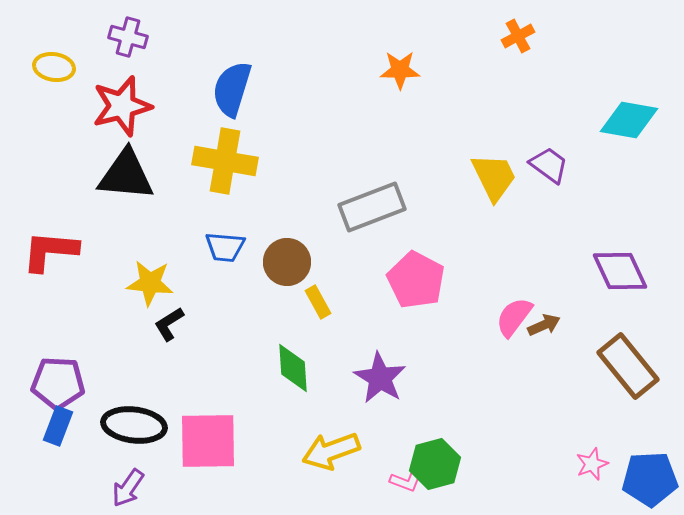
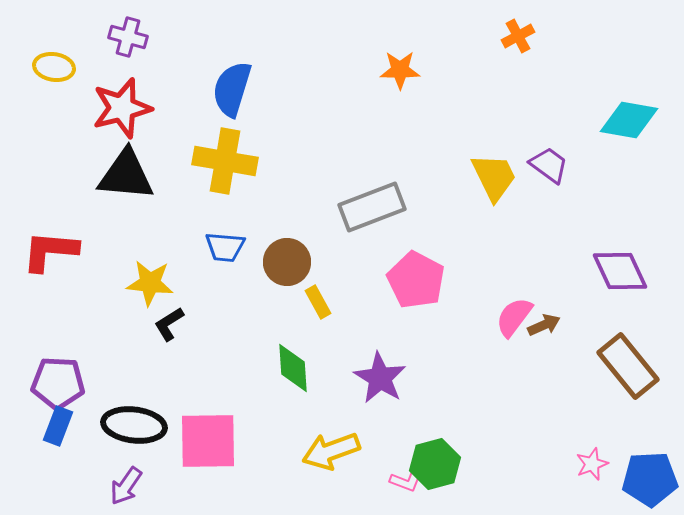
red star: moved 2 px down
purple arrow: moved 2 px left, 2 px up
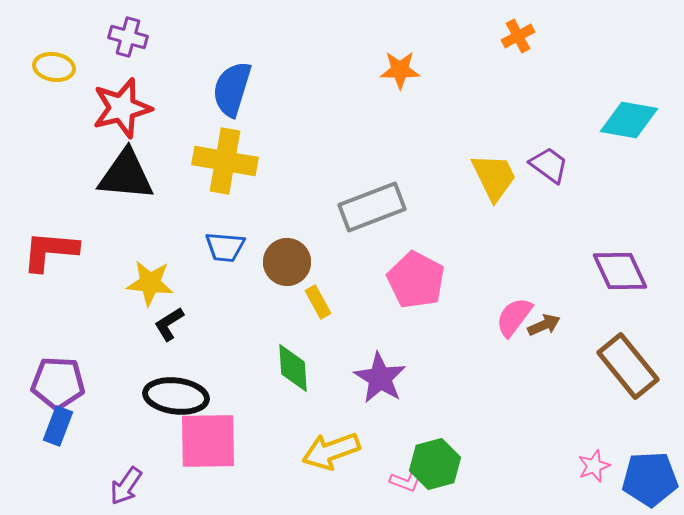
black ellipse: moved 42 px right, 29 px up
pink star: moved 2 px right, 2 px down
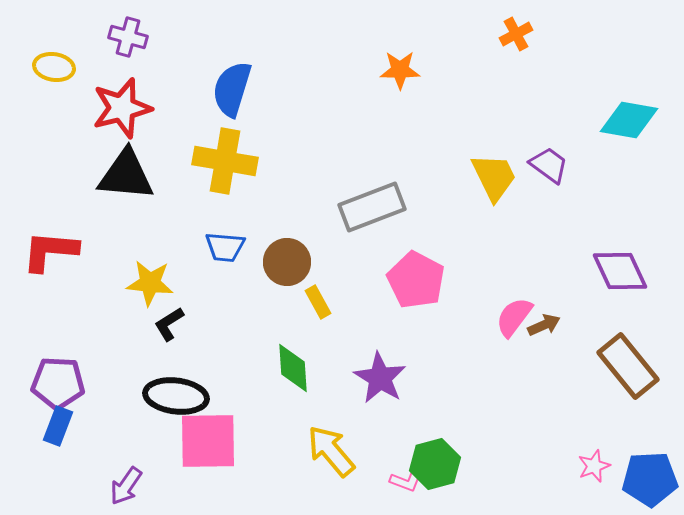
orange cross: moved 2 px left, 2 px up
yellow arrow: rotated 70 degrees clockwise
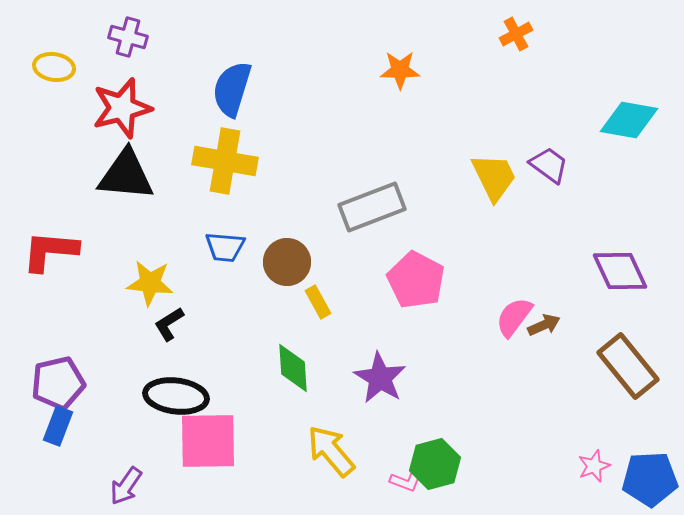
purple pentagon: rotated 16 degrees counterclockwise
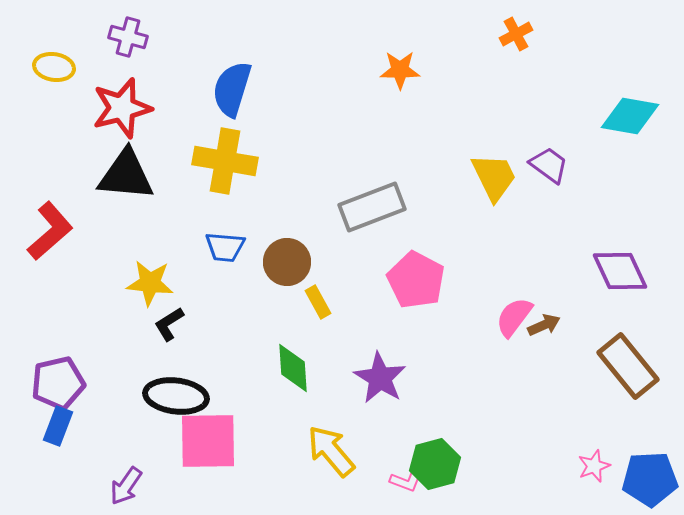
cyan diamond: moved 1 px right, 4 px up
red L-shape: moved 20 px up; rotated 134 degrees clockwise
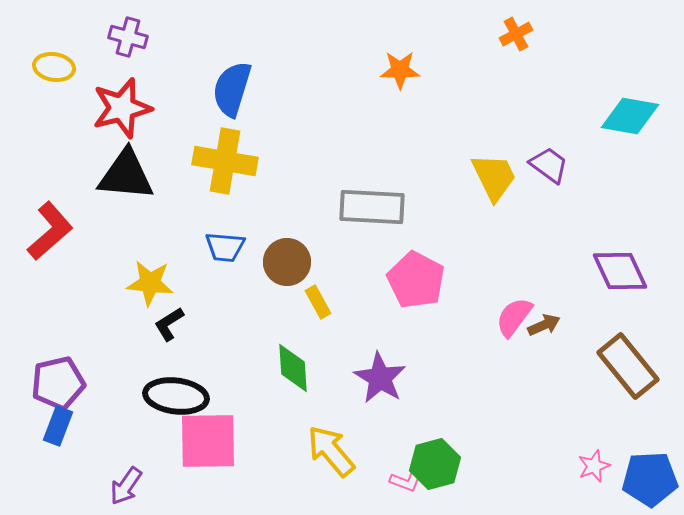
gray rectangle: rotated 24 degrees clockwise
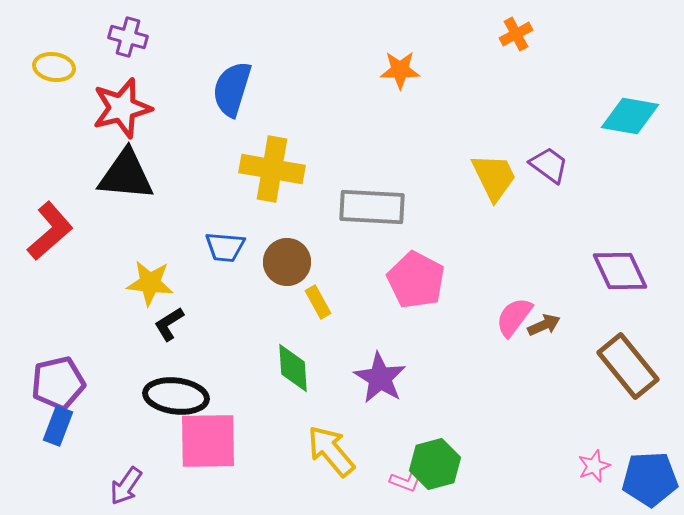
yellow cross: moved 47 px right, 8 px down
